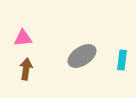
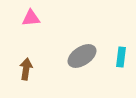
pink triangle: moved 8 px right, 20 px up
cyan rectangle: moved 1 px left, 3 px up
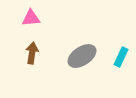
cyan rectangle: rotated 18 degrees clockwise
brown arrow: moved 6 px right, 16 px up
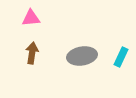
gray ellipse: rotated 24 degrees clockwise
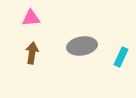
gray ellipse: moved 10 px up
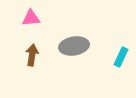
gray ellipse: moved 8 px left
brown arrow: moved 2 px down
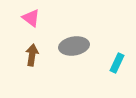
pink triangle: rotated 42 degrees clockwise
cyan rectangle: moved 4 px left, 6 px down
